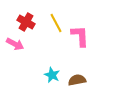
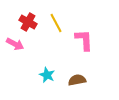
red cross: moved 2 px right
pink L-shape: moved 4 px right, 4 px down
cyan star: moved 5 px left
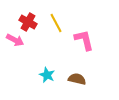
pink L-shape: rotated 10 degrees counterclockwise
pink arrow: moved 4 px up
brown semicircle: moved 1 px up; rotated 24 degrees clockwise
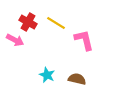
yellow line: rotated 30 degrees counterclockwise
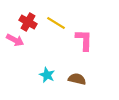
pink L-shape: rotated 15 degrees clockwise
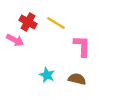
pink L-shape: moved 2 px left, 6 px down
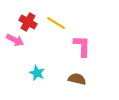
cyan star: moved 10 px left, 2 px up
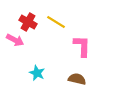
yellow line: moved 1 px up
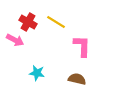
cyan star: rotated 14 degrees counterclockwise
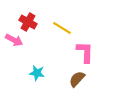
yellow line: moved 6 px right, 6 px down
pink arrow: moved 1 px left
pink L-shape: moved 3 px right, 6 px down
brown semicircle: rotated 60 degrees counterclockwise
